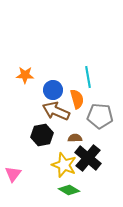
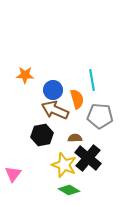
cyan line: moved 4 px right, 3 px down
brown arrow: moved 1 px left, 1 px up
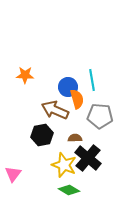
blue circle: moved 15 px right, 3 px up
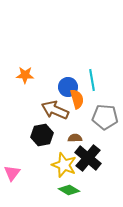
gray pentagon: moved 5 px right, 1 px down
pink triangle: moved 1 px left, 1 px up
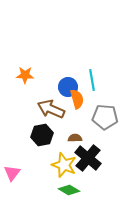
brown arrow: moved 4 px left, 1 px up
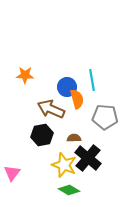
blue circle: moved 1 px left
brown semicircle: moved 1 px left
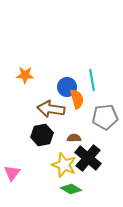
brown arrow: rotated 16 degrees counterclockwise
gray pentagon: rotated 10 degrees counterclockwise
green diamond: moved 2 px right, 1 px up
